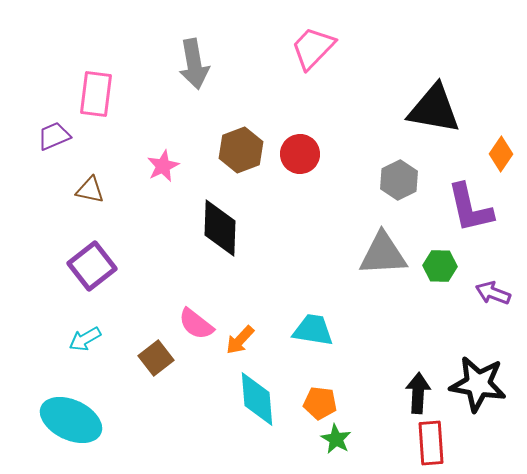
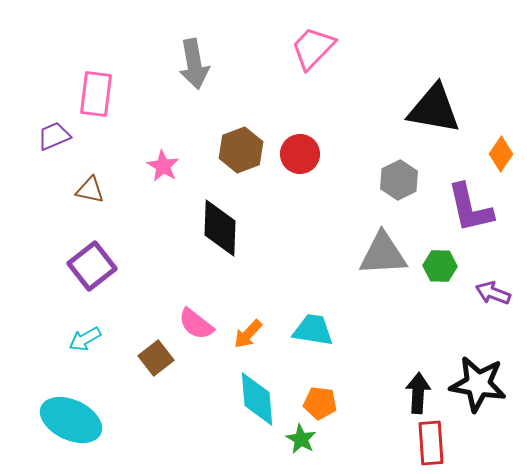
pink star: rotated 16 degrees counterclockwise
orange arrow: moved 8 px right, 6 px up
green star: moved 35 px left
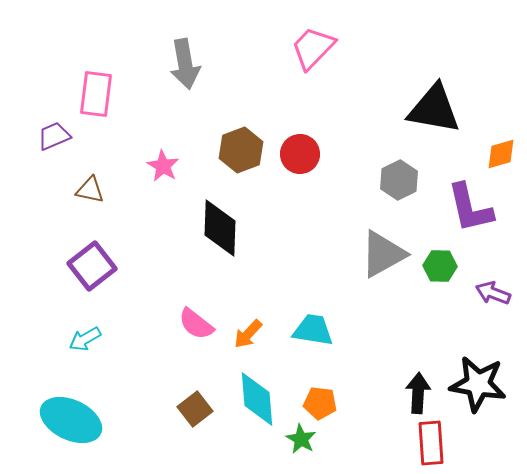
gray arrow: moved 9 px left
orange diamond: rotated 40 degrees clockwise
gray triangle: rotated 26 degrees counterclockwise
brown square: moved 39 px right, 51 px down
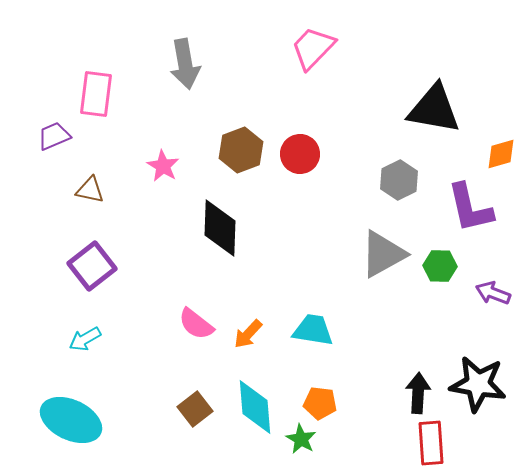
cyan diamond: moved 2 px left, 8 px down
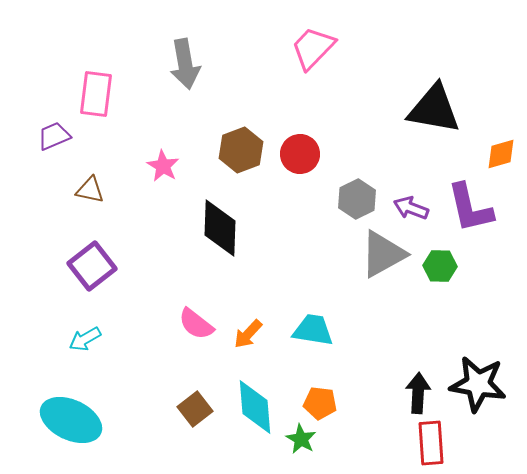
gray hexagon: moved 42 px left, 19 px down
purple arrow: moved 82 px left, 85 px up
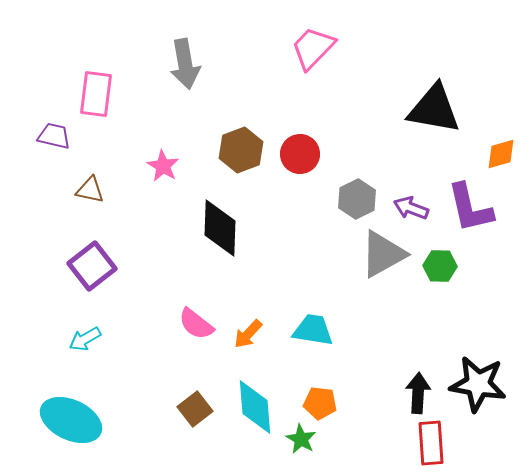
purple trapezoid: rotated 36 degrees clockwise
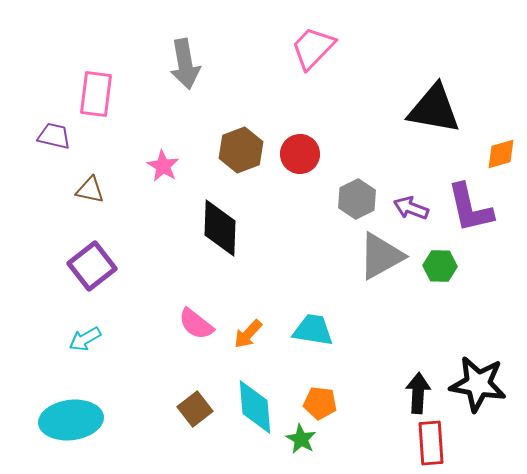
gray triangle: moved 2 px left, 2 px down
cyan ellipse: rotated 32 degrees counterclockwise
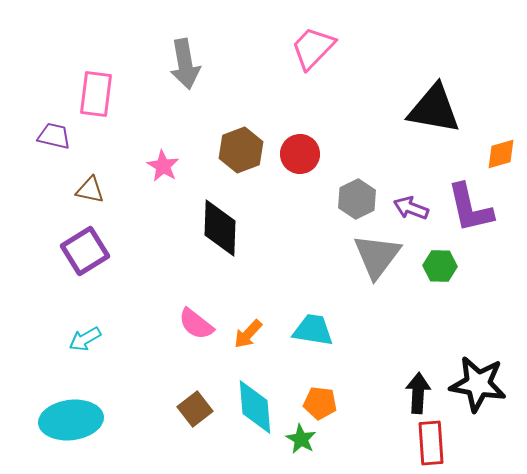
gray triangle: moved 4 px left; rotated 24 degrees counterclockwise
purple square: moved 7 px left, 15 px up; rotated 6 degrees clockwise
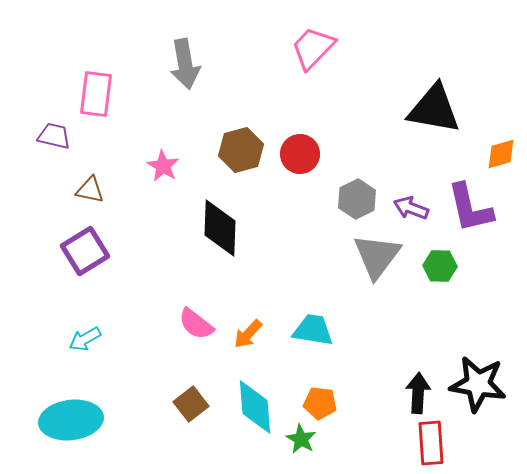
brown hexagon: rotated 6 degrees clockwise
brown square: moved 4 px left, 5 px up
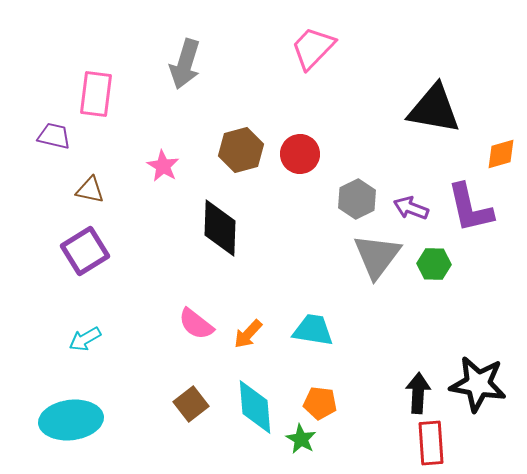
gray arrow: rotated 27 degrees clockwise
green hexagon: moved 6 px left, 2 px up
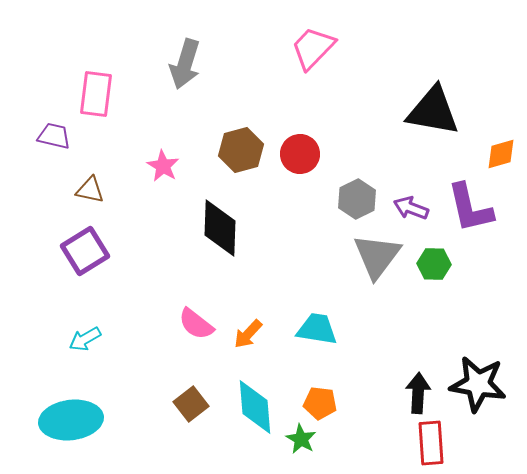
black triangle: moved 1 px left, 2 px down
cyan trapezoid: moved 4 px right, 1 px up
